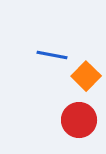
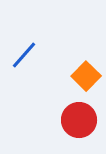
blue line: moved 28 px left; rotated 60 degrees counterclockwise
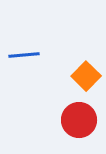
blue line: rotated 44 degrees clockwise
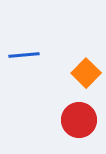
orange square: moved 3 px up
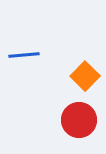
orange square: moved 1 px left, 3 px down
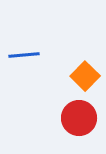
red circle: moved 2 px up
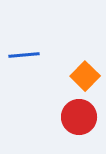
red circle: moved 1 px up
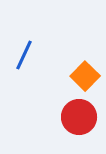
blue line: rotated 60 degrees counterclockwise
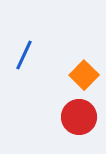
orange square: moved 1 px left, 1 px up
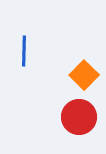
blue line: moved 4 px up; rotated 24 degrees counterclockwise
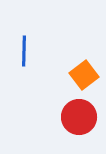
orange square: rotated 8 degrees clockwise
